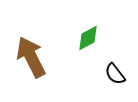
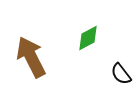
black semicircle: moved 6 px right
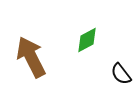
green diamond: moved 1 px left, 2 px down
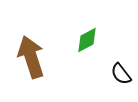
brown arrow: rotated 9 degrees clockwise
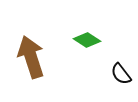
green diamond: rotated 60 degrees clockwise
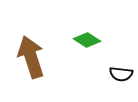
black semicircle: rotated 45 degrees counterclockwise
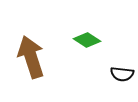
black semicircle: moved 1 px right
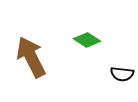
brown arrow: rotated 9 degrees counterclockwise
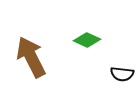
green diamond: rotated 8 degrees counterclockwise
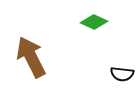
green diamond: moved 7 px right, 18 px up
